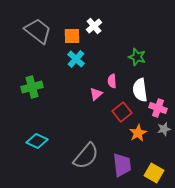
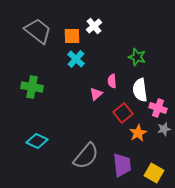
green cross: rotated 25 degrees clockwise
red square: moved 1 px right, 1 px down
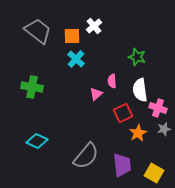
red square: rotated 12 degrees clockwise
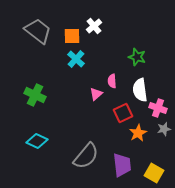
green cross: moved 3 px right, 8 px down; rotated 15 degrees clockwise
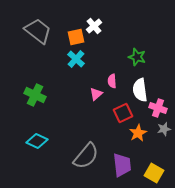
orange square: moved 4 px right, 1 px down; rotated 12 degrees counterclockwise
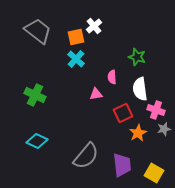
pink semicircle: moved 4 px up
white semicircle: moved 1 px up
pink triangle: rotated 32 degrees clockwise
pink cross: moved 2 px left, 2 px down
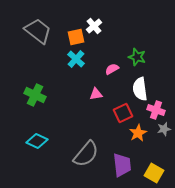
pink semicircle: moved 8 px up; rotated 64 degrees clockwise
gray semicircle: moved 2 px up
